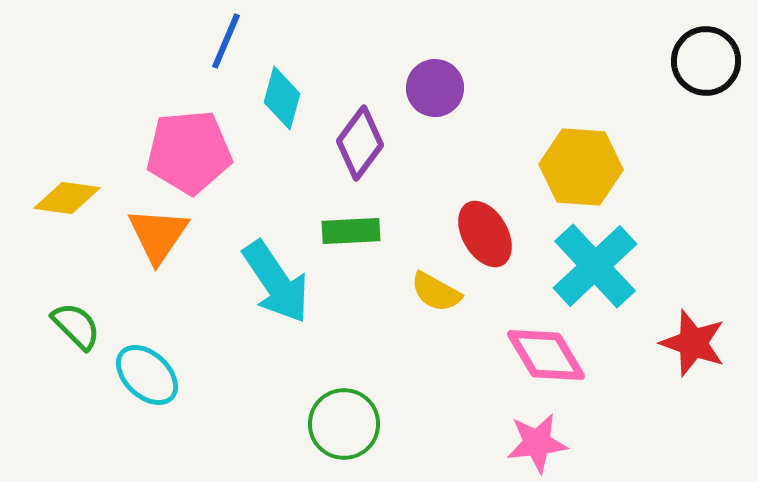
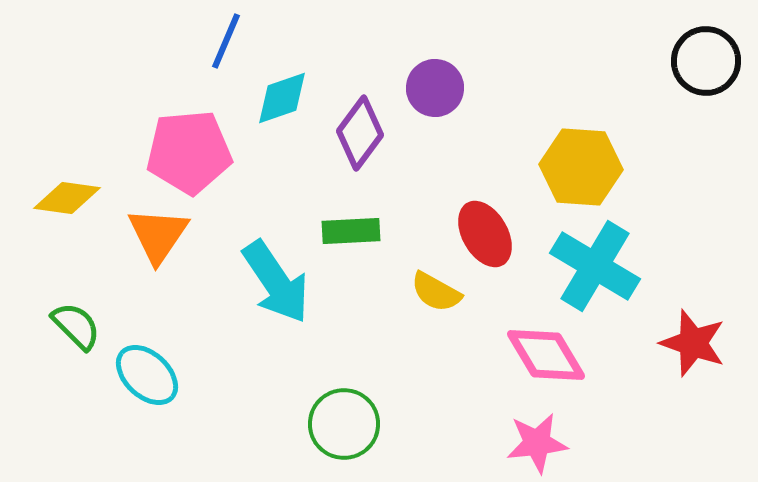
cyan diamond: rotated 56 degrees clockwise
purple diamond: moved 10 px up
cyan cross: rotated 16 degrees counterclockwise
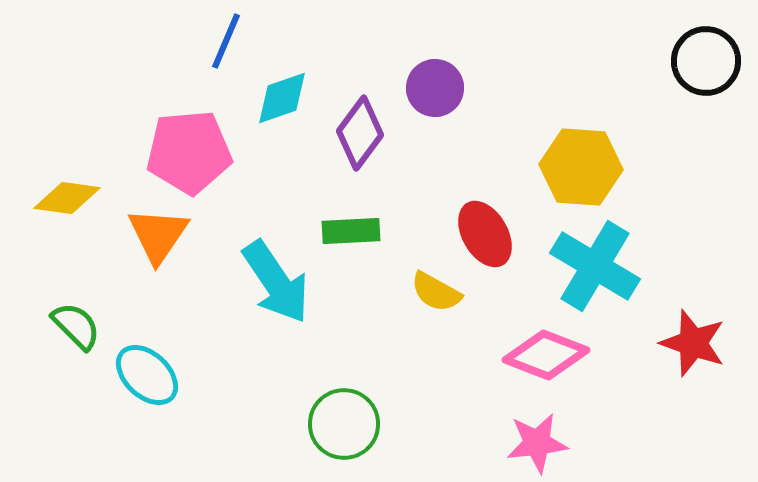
pink diamond: rotated 38 degrees counterclockwise
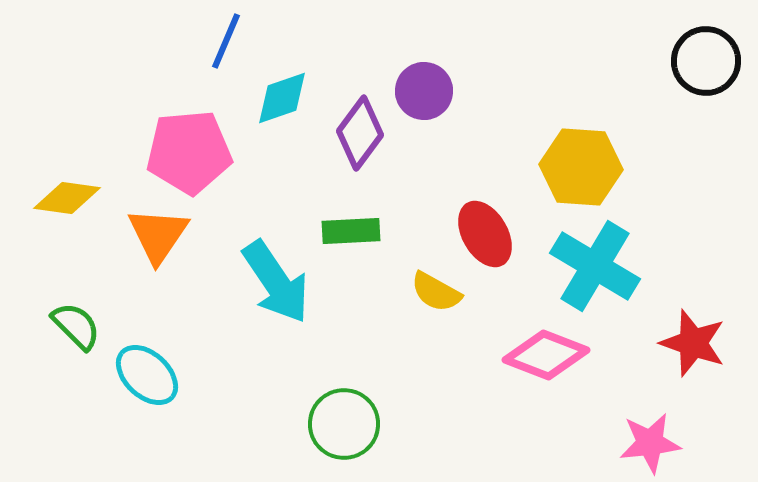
purple circle: moved 11 px left, 3 px down
pink star: moved 113 px right
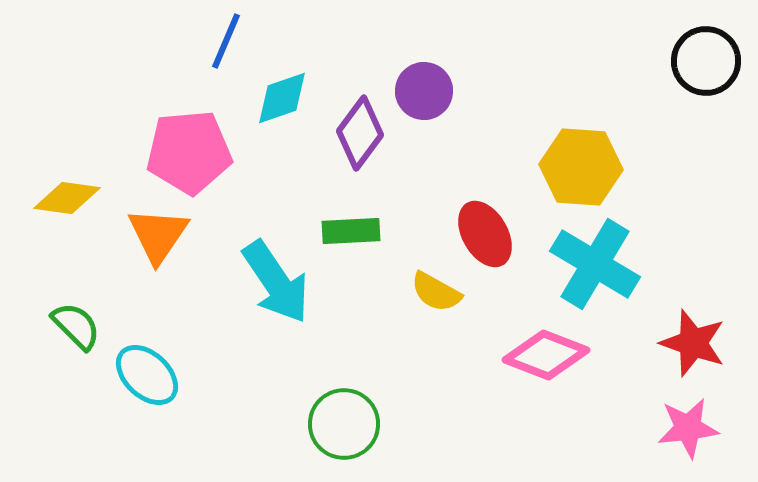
cyan cross: moved 2 px up
pink star: moved 38 px right, 15 px up
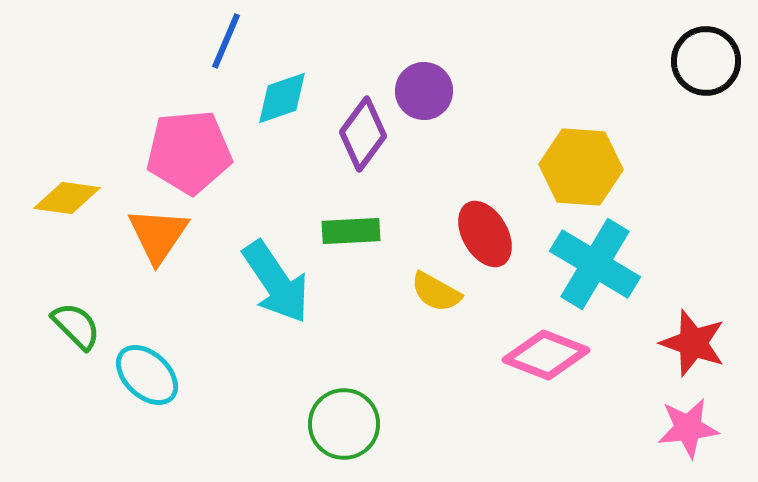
purple diamond: moved 3 px right, 1 px down
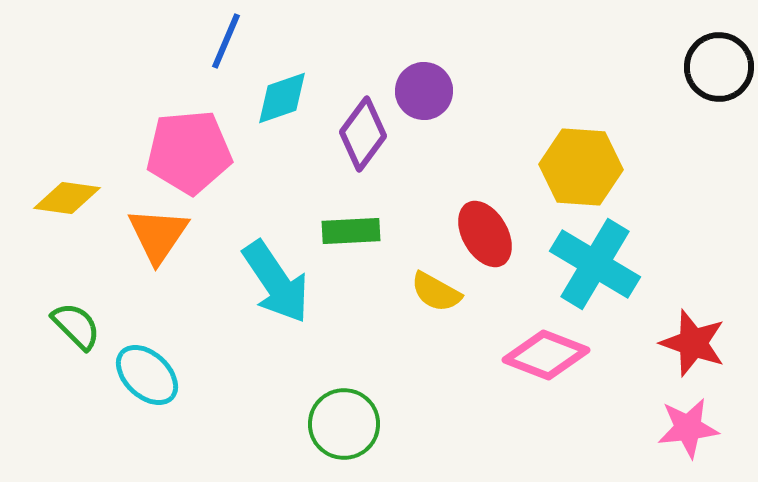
black circle: moved 13 px right, 6 px down
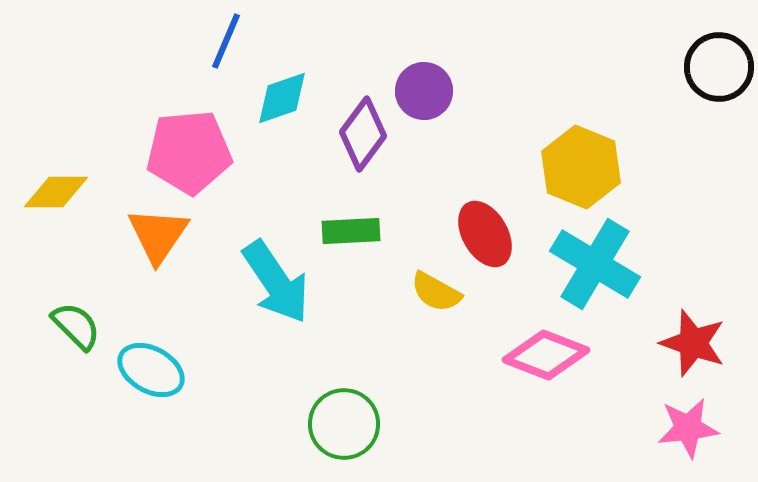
yellow hexagon: rotated 18 degrees clockwise
yellow diamond: moved 11 px left, 6 px up; rotated 8 degrees counterclockwise
cyan ellipse: moved 4 px right, 5 px up; rotated 14 degrees counterclockwise
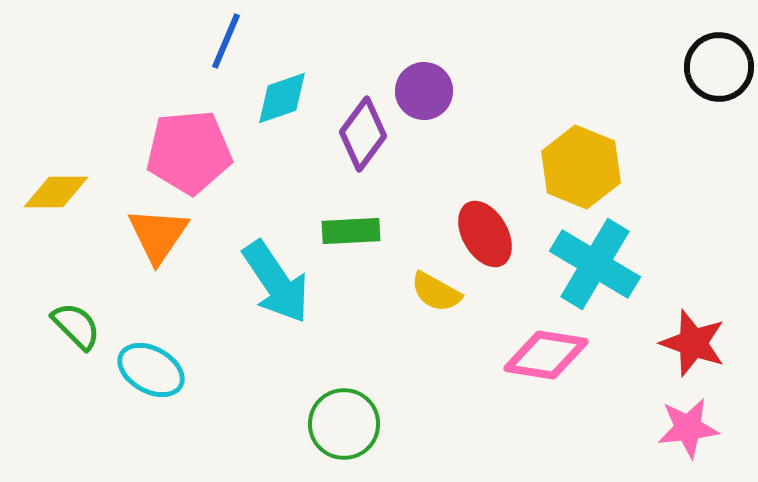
pink diamond: rotated 12 degrees counterclockwise
